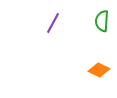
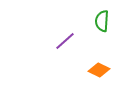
purple line: moved 12 px right, 18 px down; rotated 20 degrees clockwise
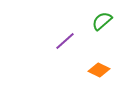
green semicircle: rotated 45 degrees clockwise
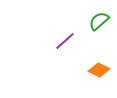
green semicircle: moved 3 px left
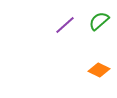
purple line: moved 16 px up
